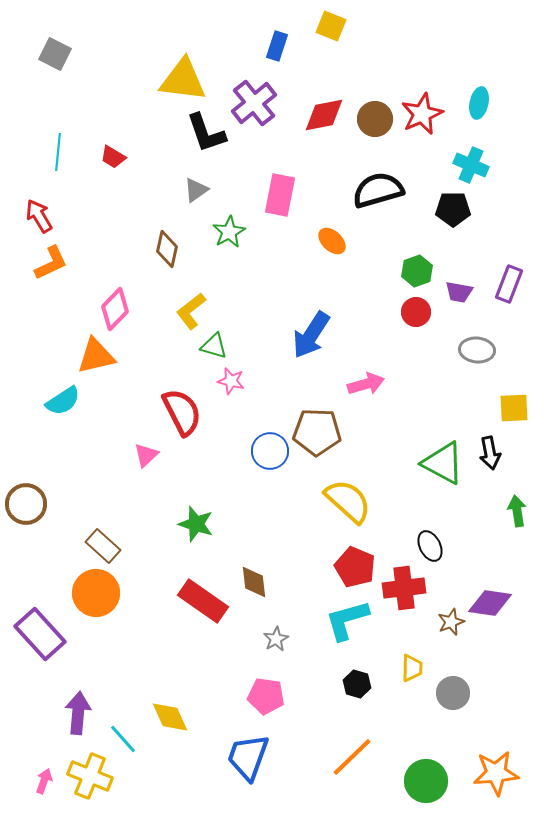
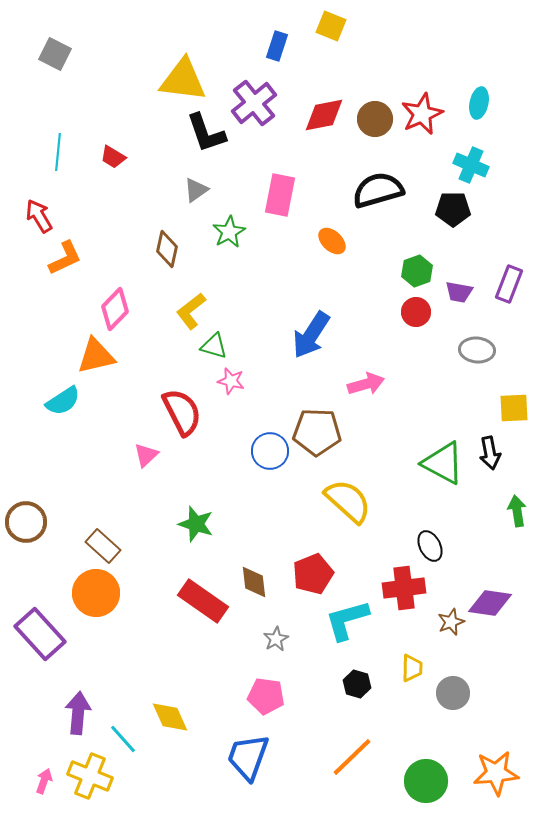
orange L-shape at (51, 263): moved 14 px right, 5 px up
brown circle at (26, 504): moved 18 px down
red pentagon at (355, 567): moved 42 px left, 7 px down; rotated 27 degrees clockwise
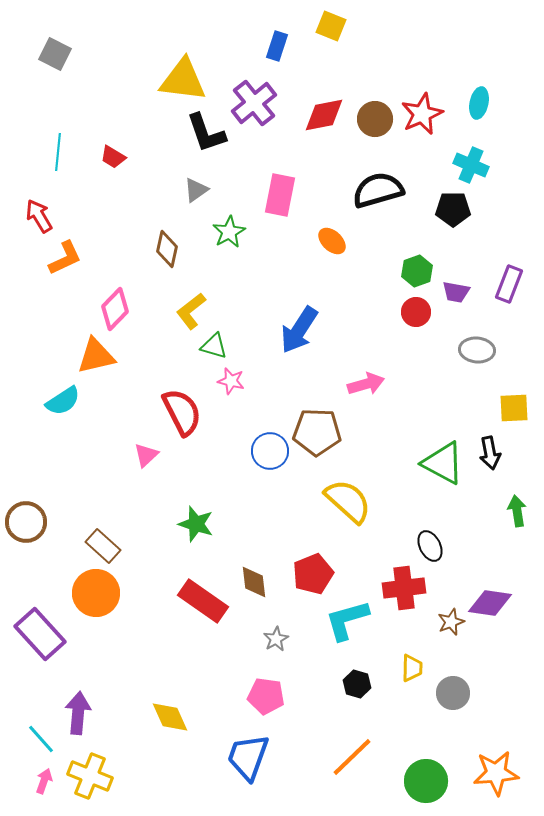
purple trapezoid at (459, 292): moved 3 px left
blue arrow at (311, 335): moved 12 px left, 5 px up
cyan line at (123, 739): moved 82 px left
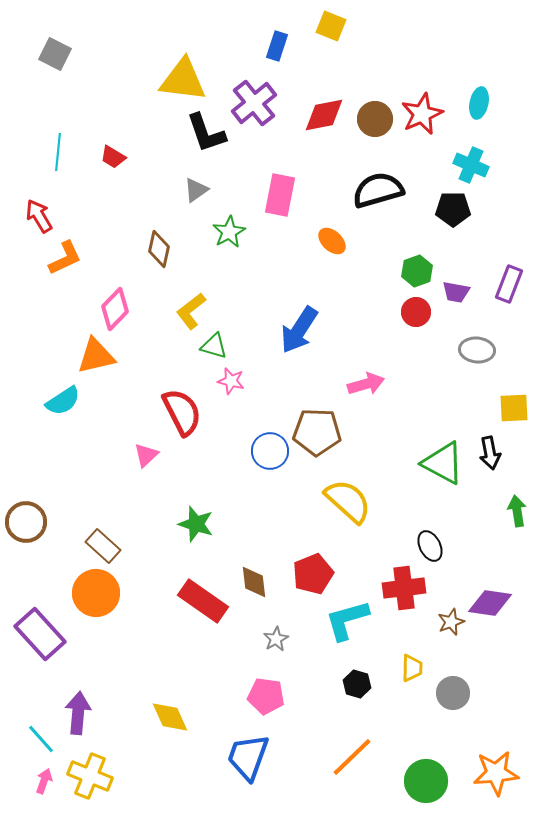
brown diamond at (167, 249): moved 8 px left
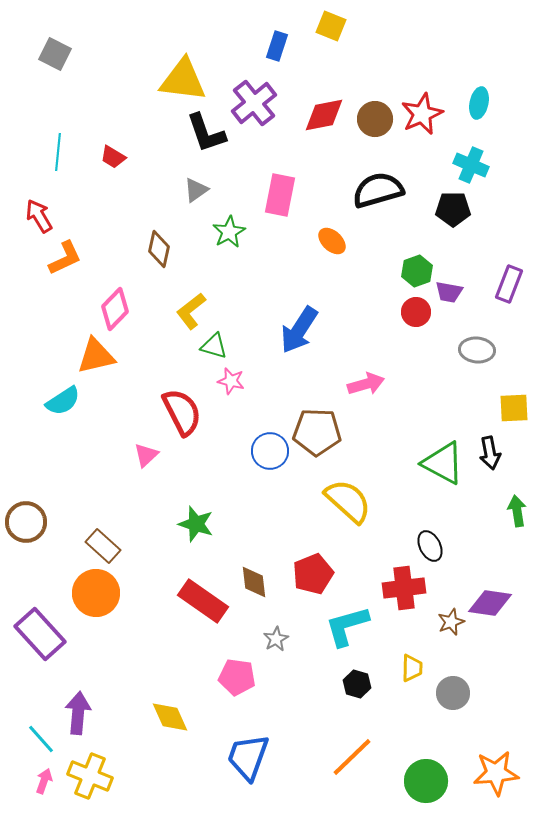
purple trapezoid at (456, 292): moved 7 px left
cyan L-shape at (347, 620): moved 6 px down
pink pentagon at (266, 696): moved 29 px left, 19 px up
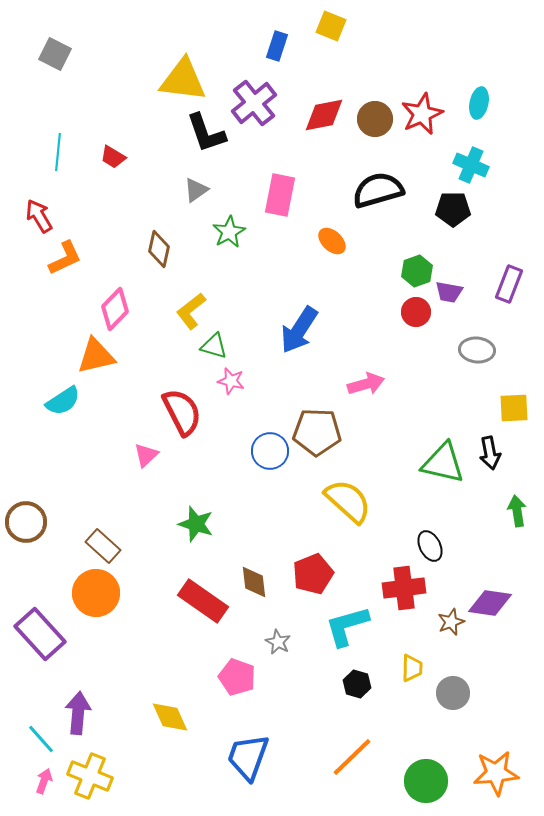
green triangle at (443, 463): rotated 15 degrees counterclockwise
gray star at (276, 639): moved 2 px right, 3 px down; rotated 15 degrees counterclockwise
pink pentagon at (237, 677): rotated 12 degrees clockwise
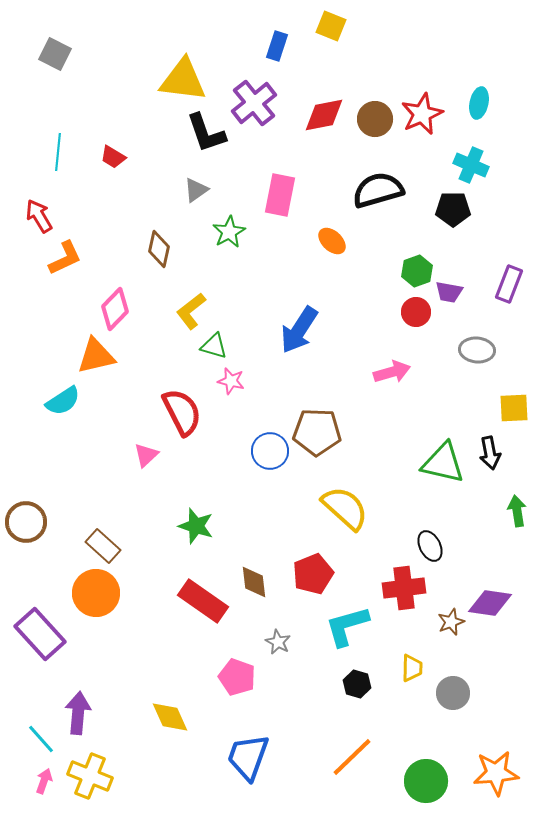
pink arrow at (366, 384): moved 26 px right, 12 px up
yellow semicircle at (348, 501): moved 3 px left, 7 px down
green star at (196, 524): moved 2 px down
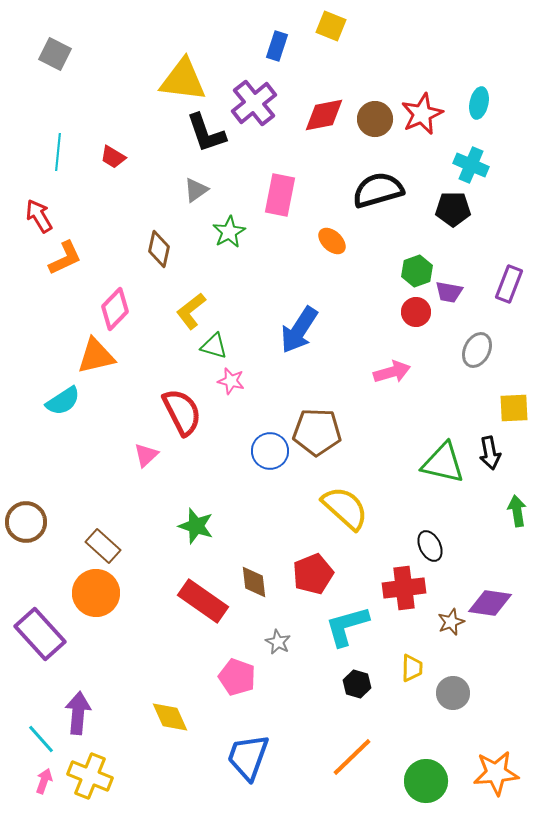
gray ellipse at (477, 350): rotated 68 degrees counterclockwise
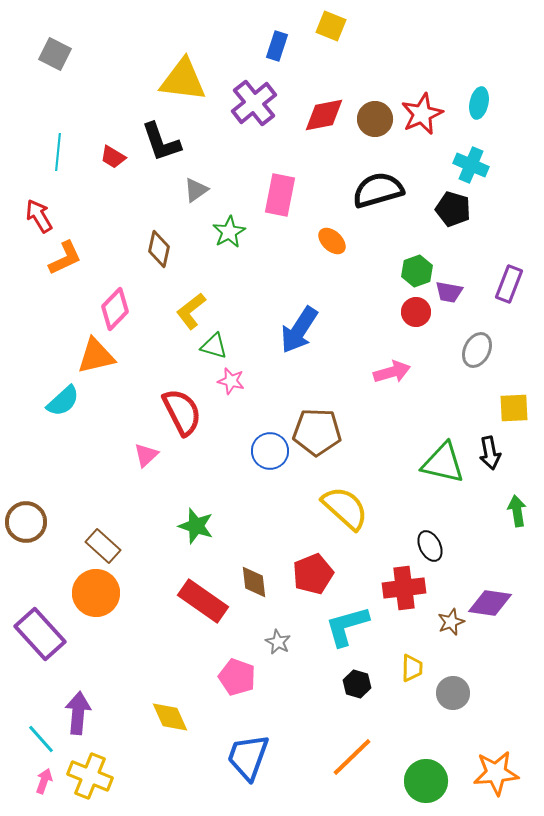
black L-shape at (206, 133): moved 45 px left, 9 px down
black pentagon at (453, 209): rotated 16 degrees clockwise
cyan semicircle at (63, 401): rotated 9 degrees counterclockwise
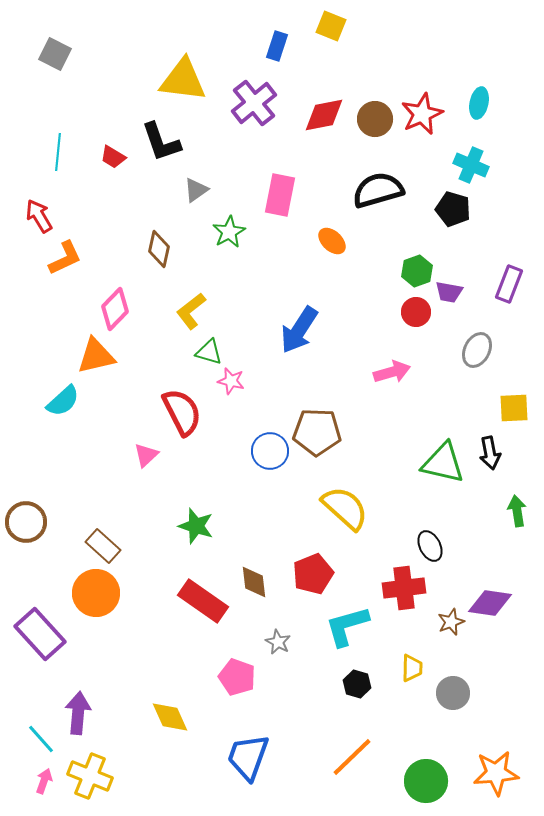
green triangle at (214, 346): moved 5 px left, 6 px down
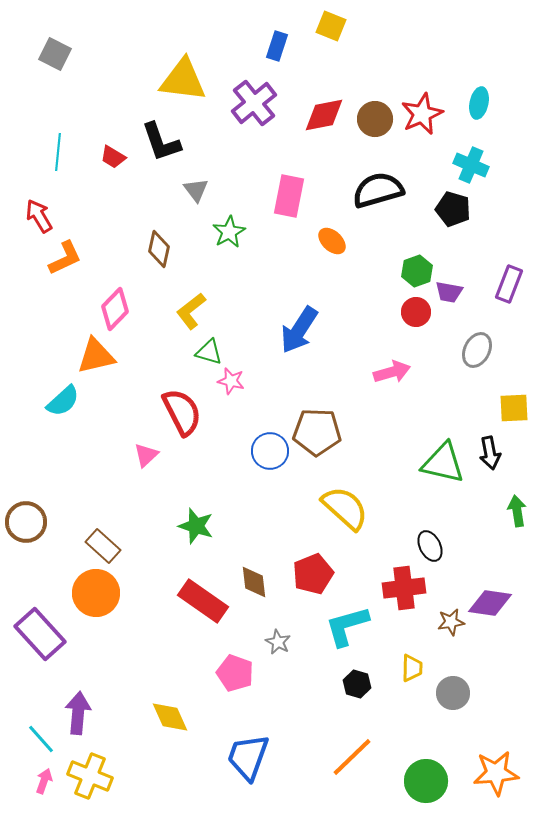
gray triangle at (196, 190): rotated 32 degrees counterclockwise
pink rectangle at (280, 195): moved 9 px right, 1 px down
brown star at (451, 622): rotated 12 degrees clockwise
pink pentagon at (237, 677): moved 2 px left, 4 px up
